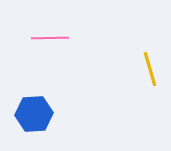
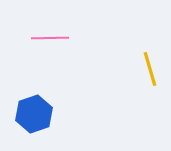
blue hexagon: rotated 15 degrees counterclockwise
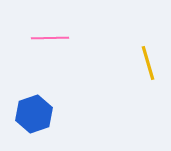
yellow line: moved 2 px left, 6 px up
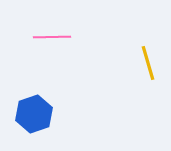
pink line: moved 2 px right, 1 px up
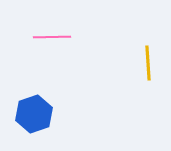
yellow line: rotated 12 degrees clockwise
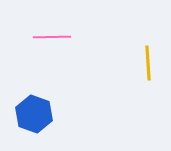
blue hexagon: rotated 21 degrees counterclockwise
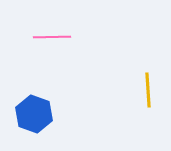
yellow line: moved 27 px down
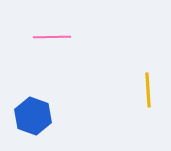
blue hexagon: moved 1 px left, 2 px down
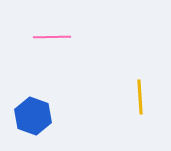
yellow line: moved 8 px left, 7 px down
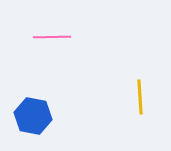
blue hexagon: rotated 9 degrees counterclockwise
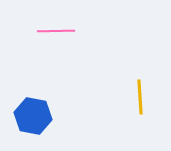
pink line: moved 4 px right, 6 px up
